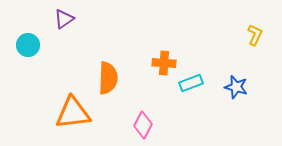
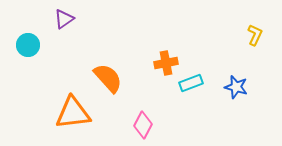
orange cross: moved 2 px right; rotated 15 degrees counterclockwise
orange semicircle: rotated 44 degrees counterclockwise
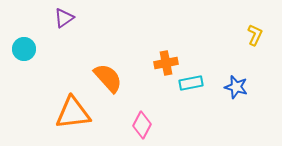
purple triangle: moved 1 px up
cyan circle: moved 4 px left, 4 px down
cyan rectangle: rotated 10 degrees clockwise
pink diamond: moved 1 px left
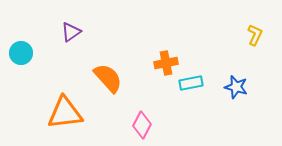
purple triangle: moved 7 px right, 14 px down
cyan circle: moved 3 px left, 4 px down
orange triangle: moved 8 px left
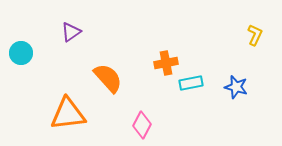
orange triangle: moved 3 px right, 1 px down
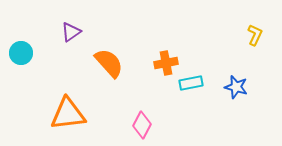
orange semicircle: moved 1 px right, 15 px up
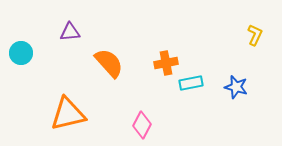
purple triangle: moved 1 px left; rotated 30 degrees clockwise
orange triangle: rotated 6 degrees counterclockwise
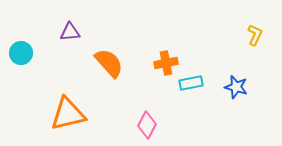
pink diamond: moved 5 px right
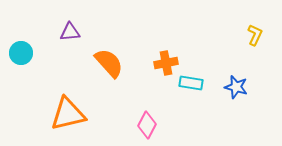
cyan rectangle: rotated 20 degrees clockwise
